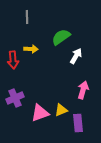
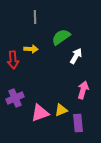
gray line: moved 8 px right
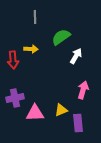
purple cross: rotated 12 degrees clockwise
pink triangle: moved 5 px left; rotated 18 degrees clockwise
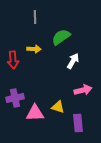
yellow arrow: moved 3 px right
white arrow: moved 3 px left, 5 px down
pink arrow: rotated 60 degrees clockwise
yellow triangle: moved 3 px left, 3 px up; rotated 40 degrees clockwise
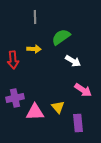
white arrow: rotated 91 degrees clockwise
pink arrow: rotated 48 degrees clockwise
yellow triangle: rotated 32 degrees clockwise
pink triangle: moved 1 px up
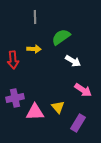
purple rectangle: rotated 36 degrees clockwise
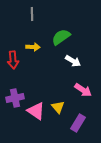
gray line: moved 3 px left, 3 px up
yellow arrow: moved 1 px left, 2 px up
pink triangle: moved 1 px right, 1 px up; rotated 36 degrees clockwise
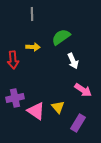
white arrow: rotated 35 degrees clockwise
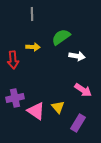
white arrow: moved 4 px right, 5 px up; rotated 56 degrees counterclockwise
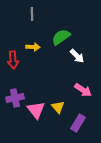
white arrow: rotated 35 degrees clockwise
pink triangle: moved 1 px up; rotated 18 degrees clockwise
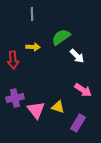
yellow triangle: rotated 32 degrees counterclockwise
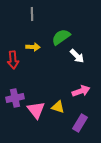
pink arrow: moved 2 px left, 1 px down; rotated 54 degrees counterclockwise
purple rectangle: moved 2 px right
